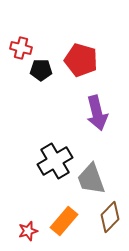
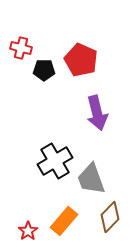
red pentagon: rotated 8 degrees clockwise
black pentagon: moved 3 px right
red star: rotated 18 degrees counterclockwise
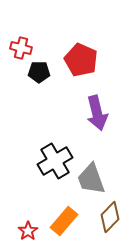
black pentagon: moved 5 px left, 2 px down
